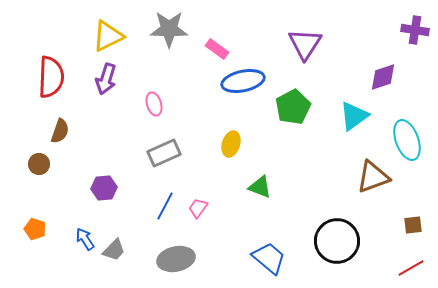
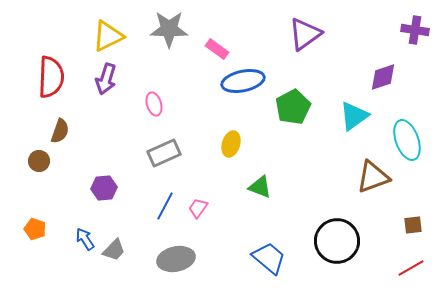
purple triangle: moved 10 px up; rotated 21 degrees clockwise
brown circle: moved 3 px up
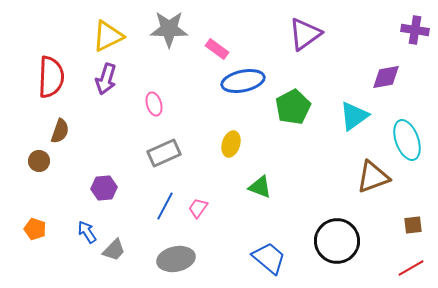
purple diamond: moved 3 px right; rotated 8 degrees clockwise
blue arrow: moved 2 px right, 7 px up
